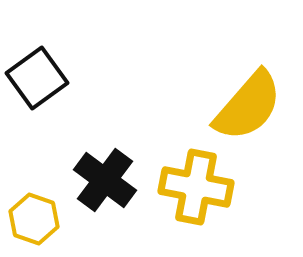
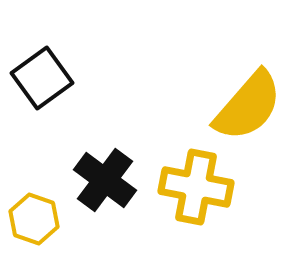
black square: moved 5 px right
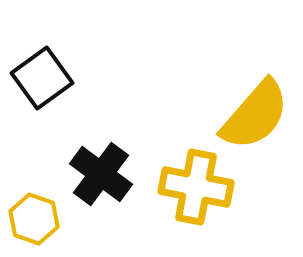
yellow semicircle: moved 7 px right, 9 px down
black cross: moved 4 px left, 6 px up
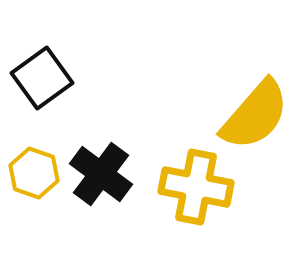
yellow hexagon: moved 46 px up
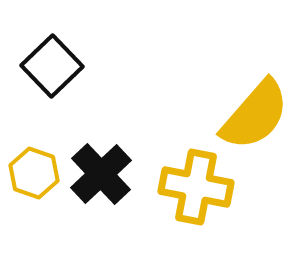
black square: moved 10 px right, 12 px up; rotated 8 degrees counterclockwise
black cross: rotated 10 degrees clockwise
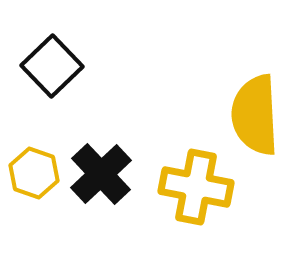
yellow semicircle: rotated 136 degrees clockwise
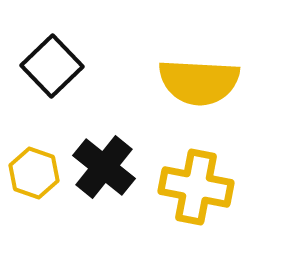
yellow semicircle: moved 56 px left, 33 px up; rotated 84 degrees counterclockwise
black cross: moved 3 px right, 7 px up; rotated 8 degrees counterclockwise
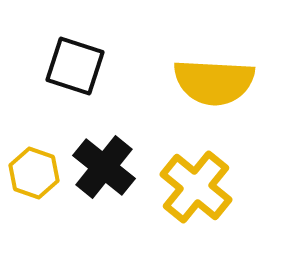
black square: moved 23 px right; rotated 28 degrees counterclockwise
yellow semicircle: moved 15 px right
yellow cross: rotated 28 degrees clockwise
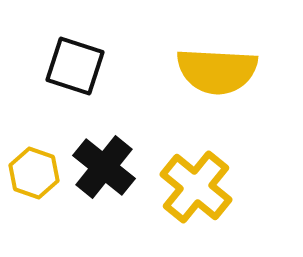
yellow semicircle: moved 3 px right, 11 px up
